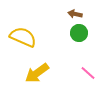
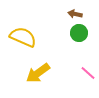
yellow arrow: moved 1 px right
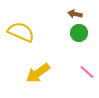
yellow semicircle: moved 2 px left, 5 px up
pink line: moved 1 px left, 1 px up
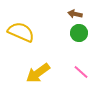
pink line: moved 6 px left
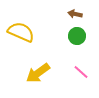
green circle: moved 2 px left, 3 px down
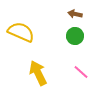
green circle: moved 2 px left
yellow arrow: rotated 100 degrees clockwise
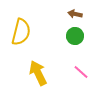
yellow semicircle: rotated 80 degrees clockwise
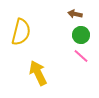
green circle: moved 6 px right, 1 px up
pink line: moved 16 px up
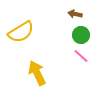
yellow semicircle: rotated 44 degrees clockwise
yellow arrow: moved 1 px left
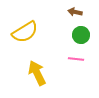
brown arrow: moved 2 px up
yellow semicircle: moved 4 px right
pink line: moved 5 px left, 3 px down; rotated 35 degrees counterclockwise
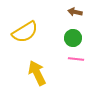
green circle: moved 8 px left, 3 px down
